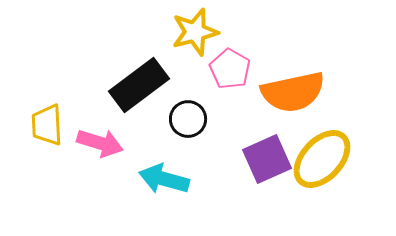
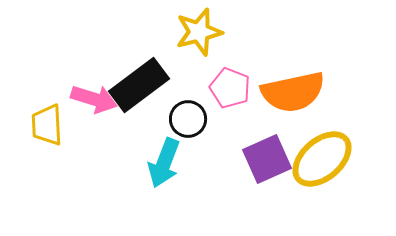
yellow star: moved 4 px right
pink pentagon: moved 19 px down; rotated 9 degrees counterclockwise
pink arrow: moved 6 px left, 44 px up
yellow ellipse: rotated 6 degrees clockwise
cyan arrow: moved 16 px up; rotated 84 degrees counterclockwise
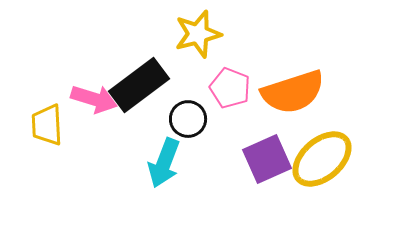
yellow star: moved 1 px left, 2 px down
orange semicircle: rotated 6 degrees counterclockwise
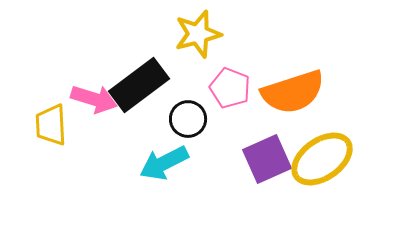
yellow trapezoid: moved 4 px right
yellow ellipse: rotated 6 degrees clockwise
cyan arrow: rotated 42 degrees clockwise
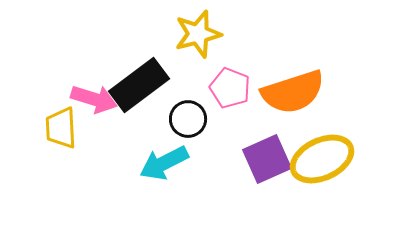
yellow trapezoid: moved 10 px right, 3 px down
yellow ellipse: rotated 10 degrees clockwise
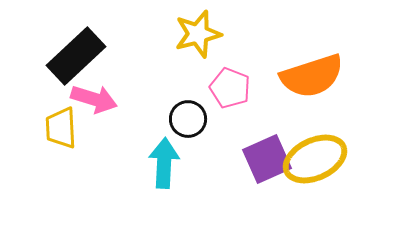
black rectangle: moved 63 px left, 29 px up; rotated 6 degrees counterclockwise
orange semicircle: moved 19 px right, 16 px up
yellow ellipse: moved 7 px left
cyan arrow: rotated 120 degrees clockwise
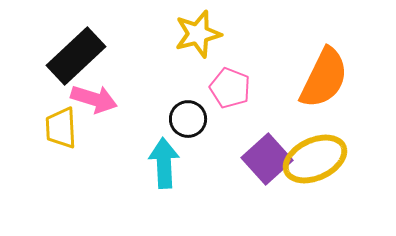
orange semicircle: moved 12 px right, 2 px down; rotated 46 degrees counterclockwise
purple square: rotated 18 degrees counterclockwise
cyan arrow: rotated 6 degrees counterclockwise
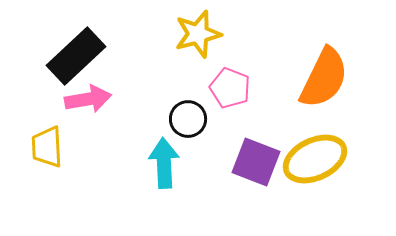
pink arrow: moved 6 px left; rotated 27 degrees counterclockwise
yellow trapezoid: moved 14 px left, 19 px down
purple square: moved 11 px left, 3 px down; rotated 27 degrees counterclockwise
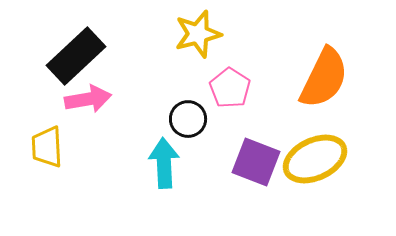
pink pentagon: rotated 12 degrees clockwise
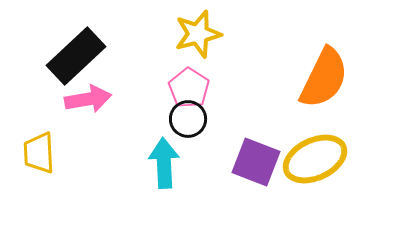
pink pentagon: moved 41 px left
yellow trapezoid: moved 8 px left, 6 px down
